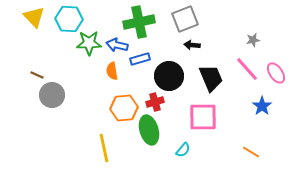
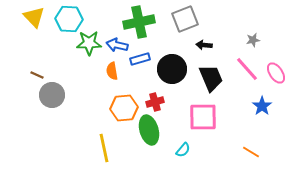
black arrow: moved 12 px right
black circle: moved 3 px right, 7 px up
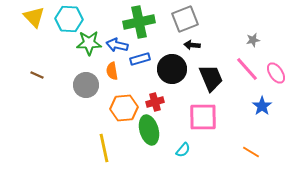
black arrow: moved 12 px left
gray circle: moved 34 px right, 10 px up
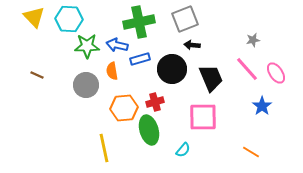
green star: moved 2 px left, 3 px down
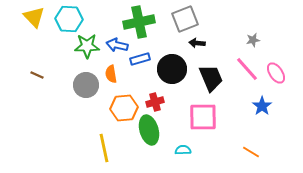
black arrow: moved 5 px right, 2 px up
orange semicircle: moved 1 px left, 3 px down
cyan semicircle: rotated 133 degrees counterclockwise
